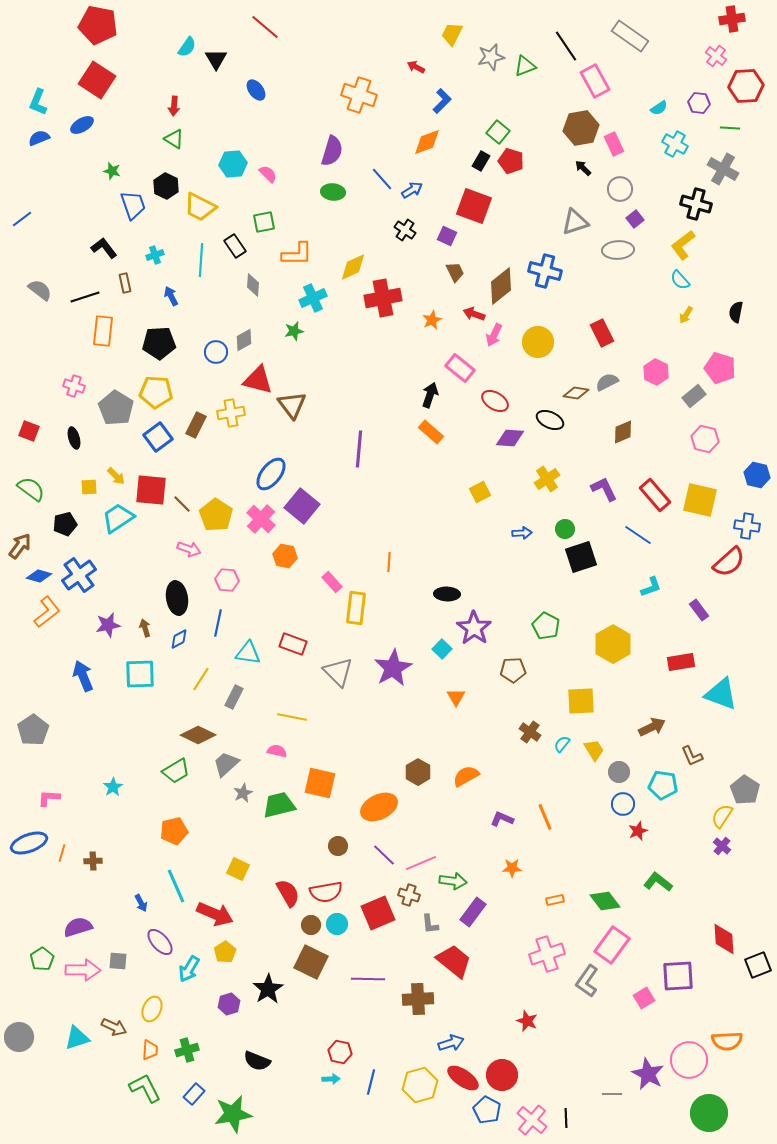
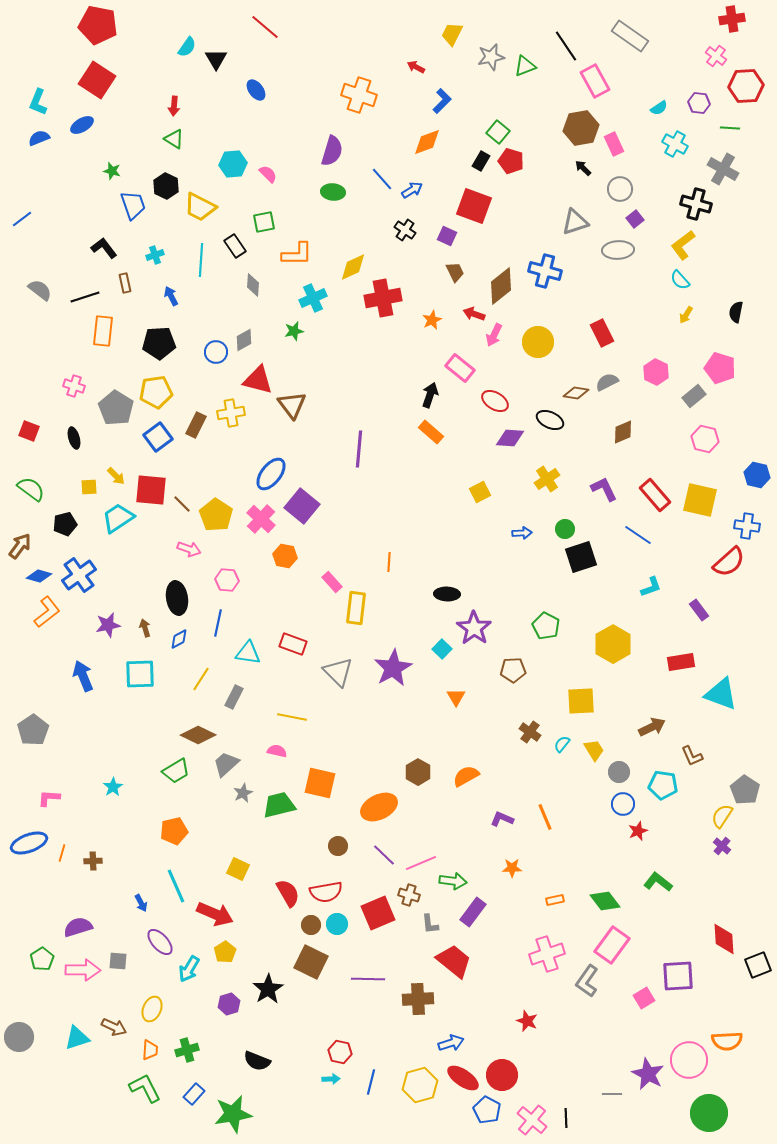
yellow pentagon at (156, 392): rotated 12 degrees counterclockwise
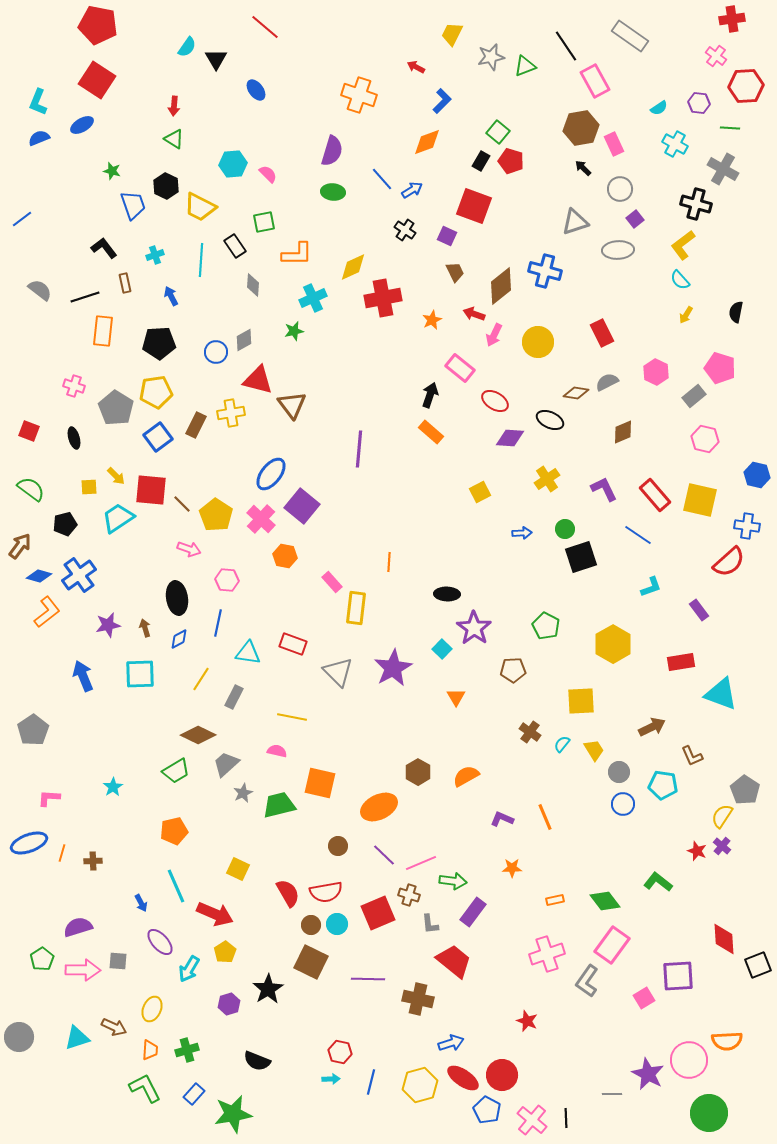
red star at (638, 831): moved 59 px right, 20 px down; rotated 30 degrees counterclockwise
brown cross at (418, 999): rotated 16 degrees clockwise
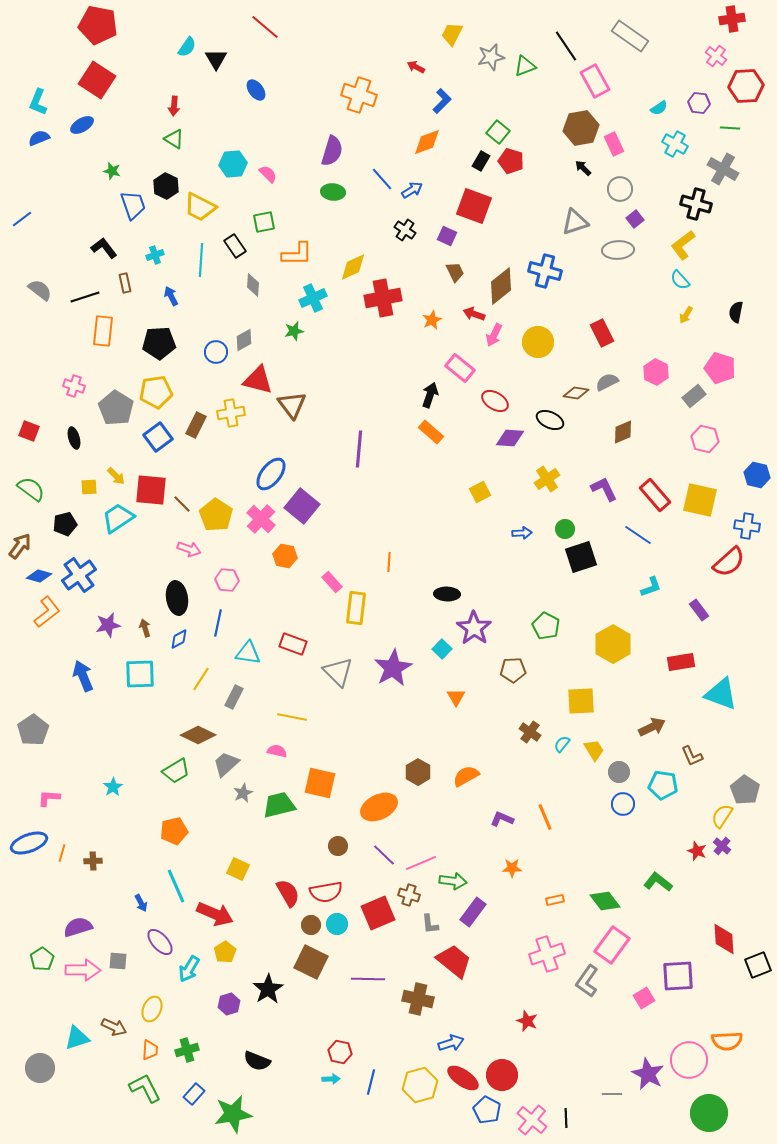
gray circle at (19, 1037): moved 21 px right, 31 px down
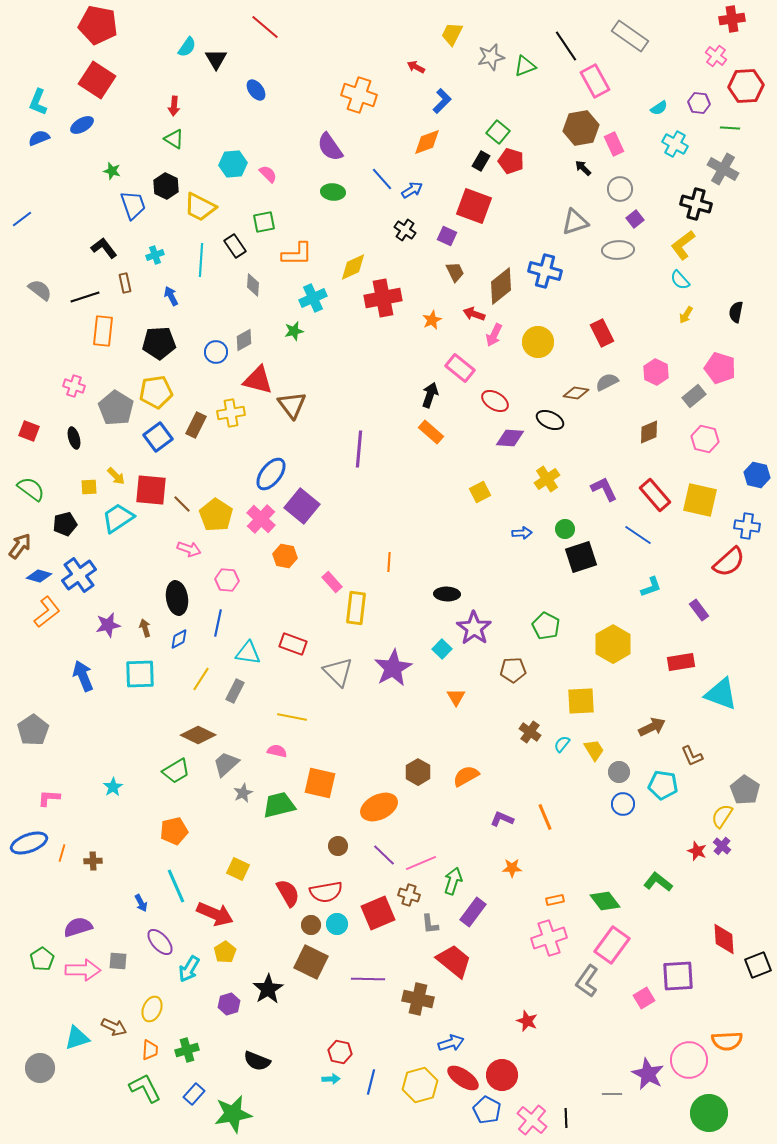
purple semicircle at (332, 151): moved 2 px left, 4 px up; rotated 128 degrees clockwise
brown diamond at (623, 432): moved 26 px right
gray rectangle at (234, 697): moved 1 px right, 6 px up
green arrow at (453, 881): rotated 80 degrees counterclockwise
pink cross at (547, 954): moved 2 px right, 16 px up
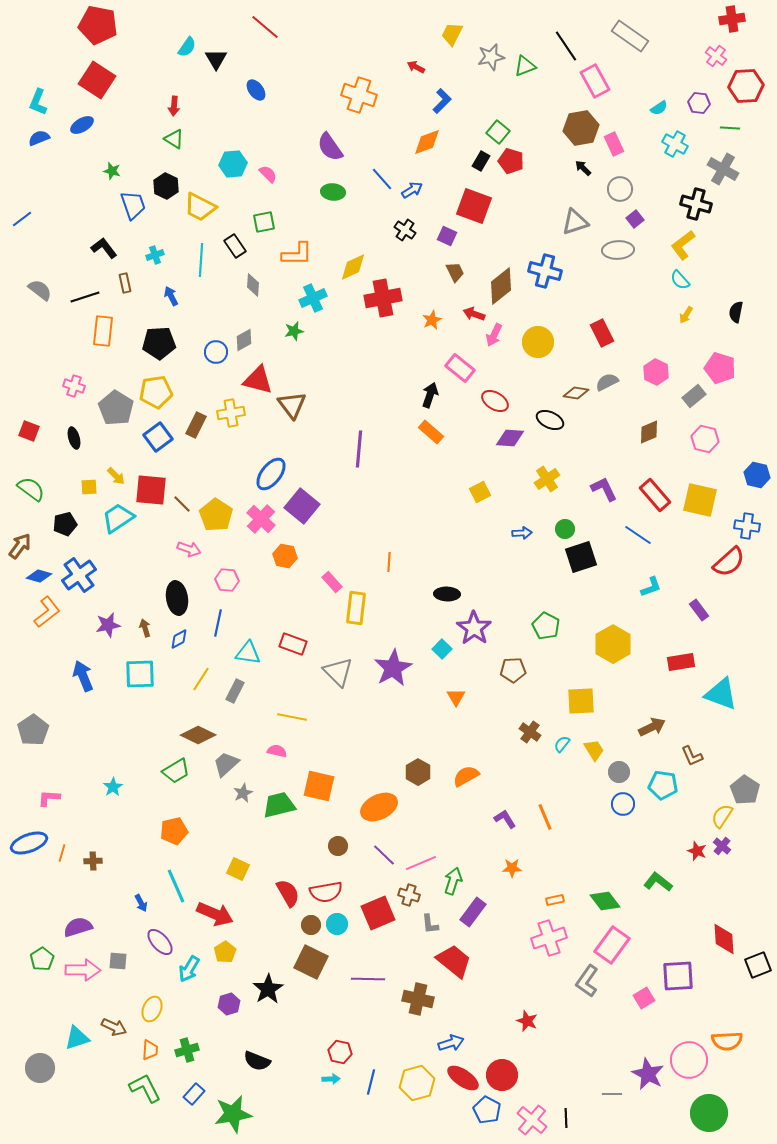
orange square at (320, 783): moved 1 px left, 3 px down
purple L-shape at (502, 819): moved 3 px right; rotated 35 degrees clockwise
yellow hexagon at (420, 1085): moved 3 px left, 2 px up
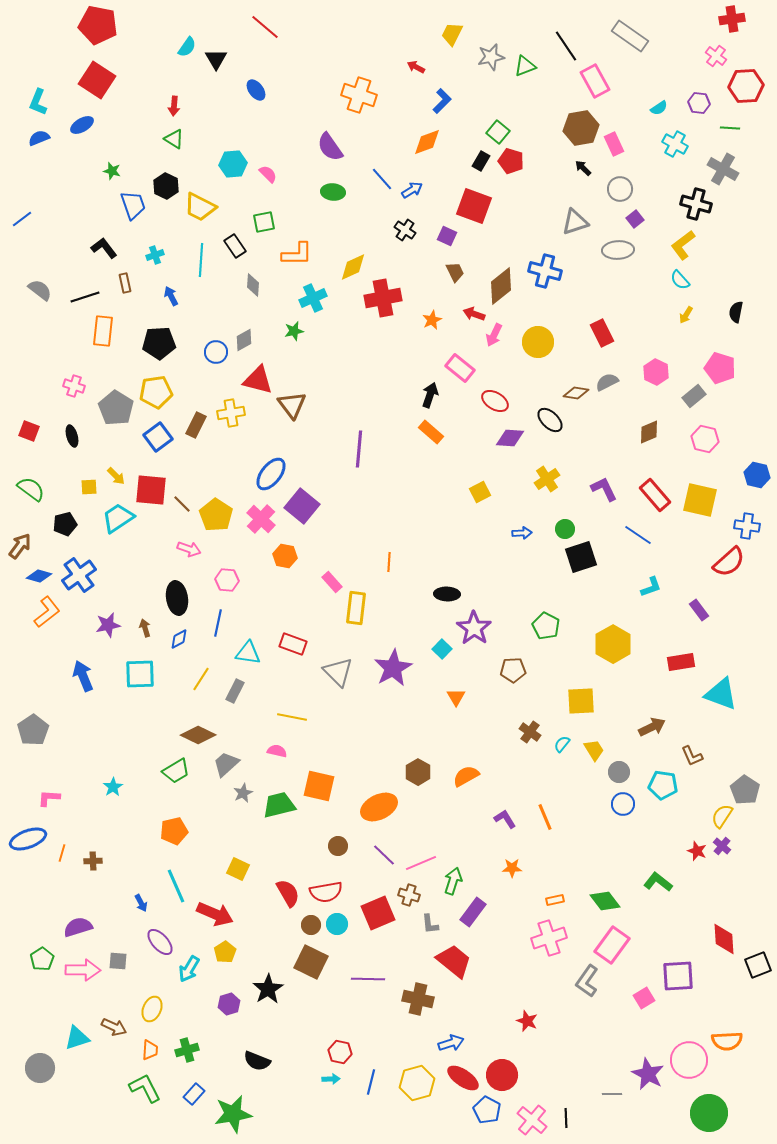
black ellipse at (550, 420): rotated 20 degrees clockwise
black ellipse at (74, 438): moved 2 px left, 2 px up
blue ellipse at (29, 843): moved 1 px left, 4 px up
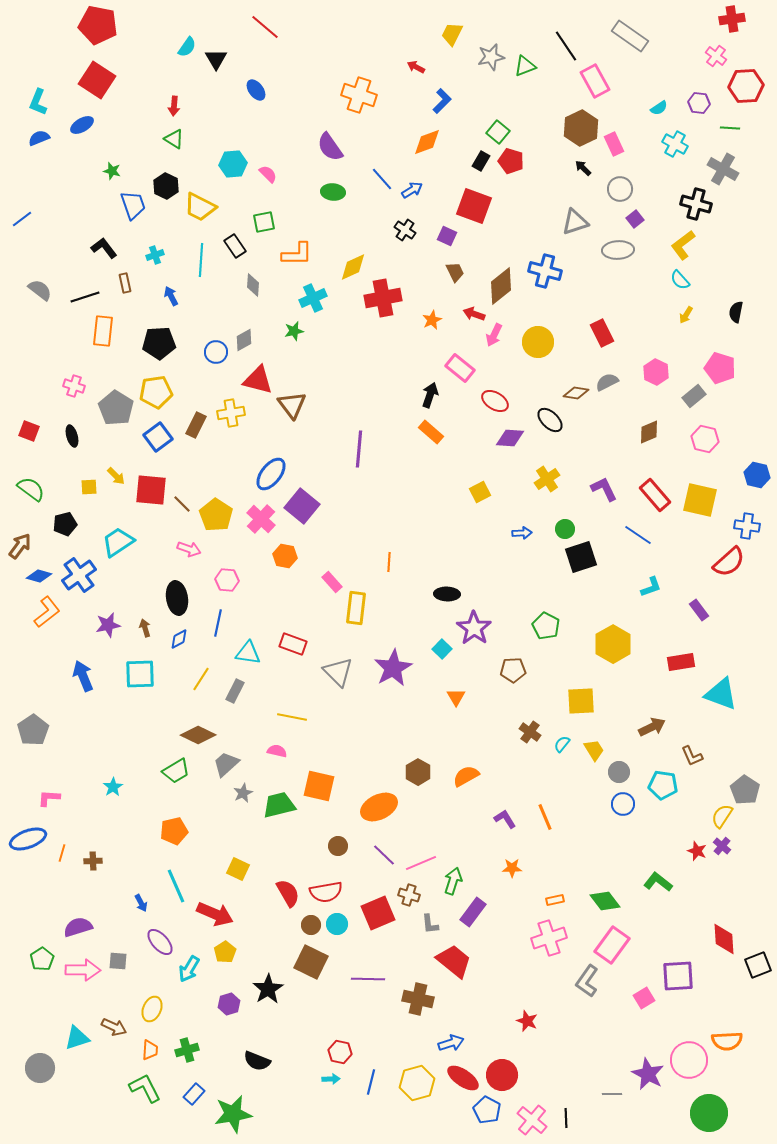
brown hexagon at (581, 128): rotated 16 degrees counterclockwise
cyan trapezoid at (118, 518): moved 24 px down
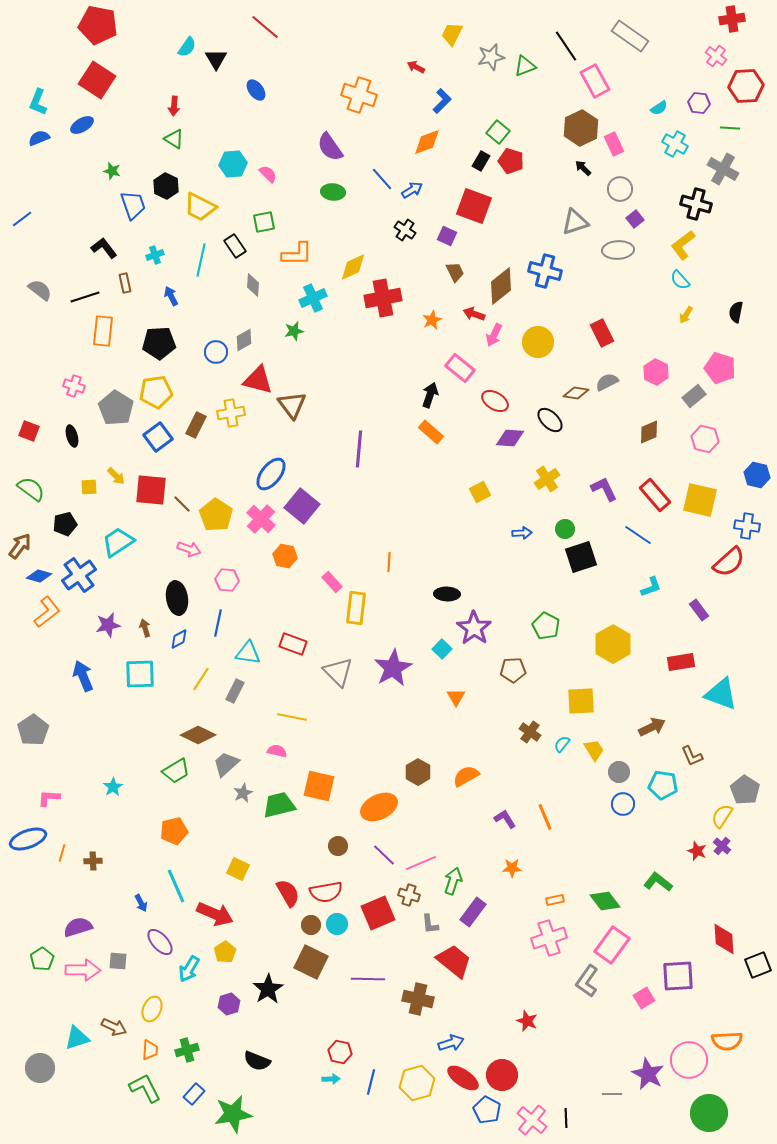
cyan line at (201, 260): rotated 8 degrees clockwise
